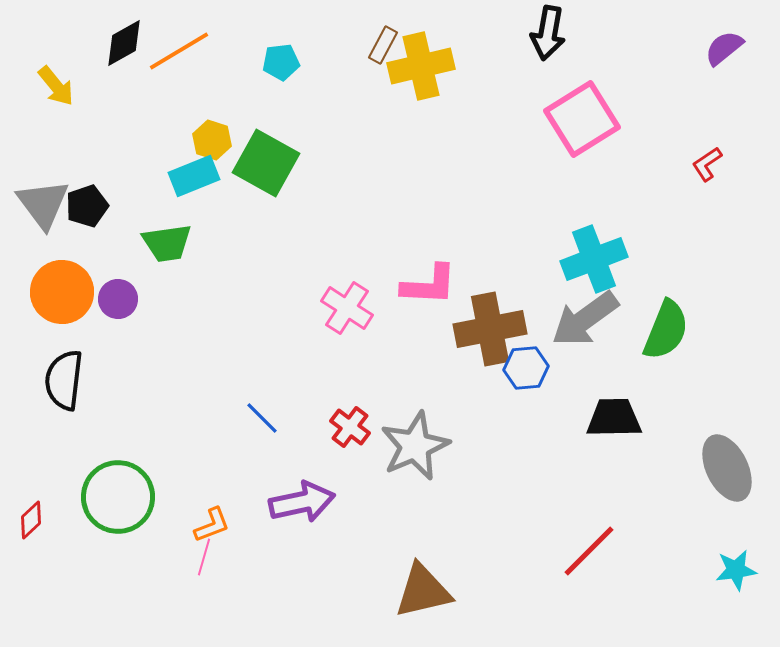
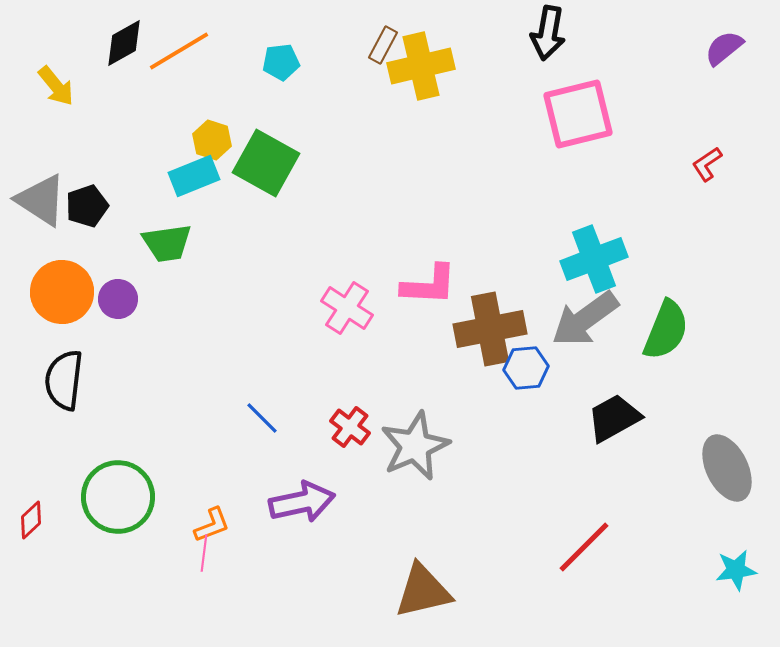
pink square: moved 4 px left, 5 px up; rotated 18 degrees clockwise
gray triangle: moved 2 px left, 4 px up; rotated 20 degrees counterclockwise
black trapezoid: rotated 28 degrees counterclockwise
red line: moved 5 px left, 4 px up
pink line: moved 4 px up; rotated 9 degrees counterclockwise
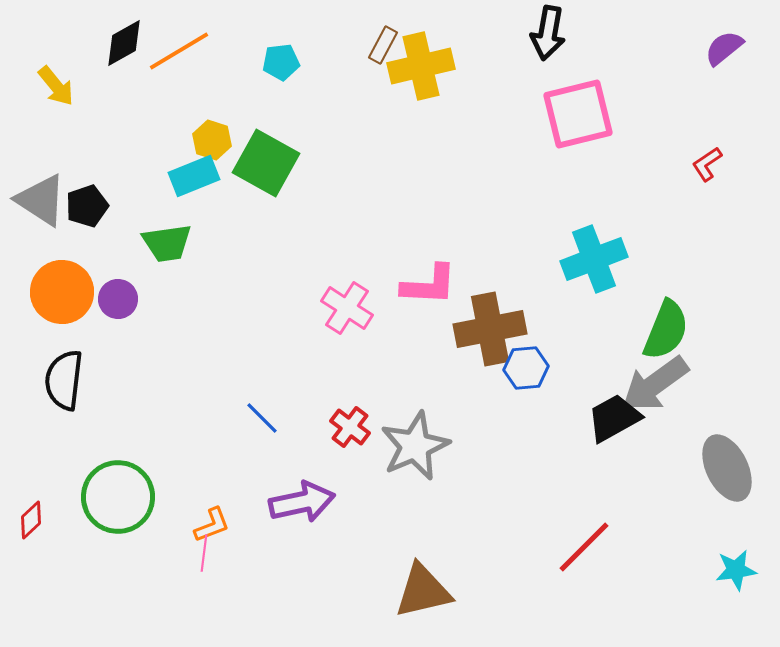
gray arrow: moved 70 px right, 65 px down
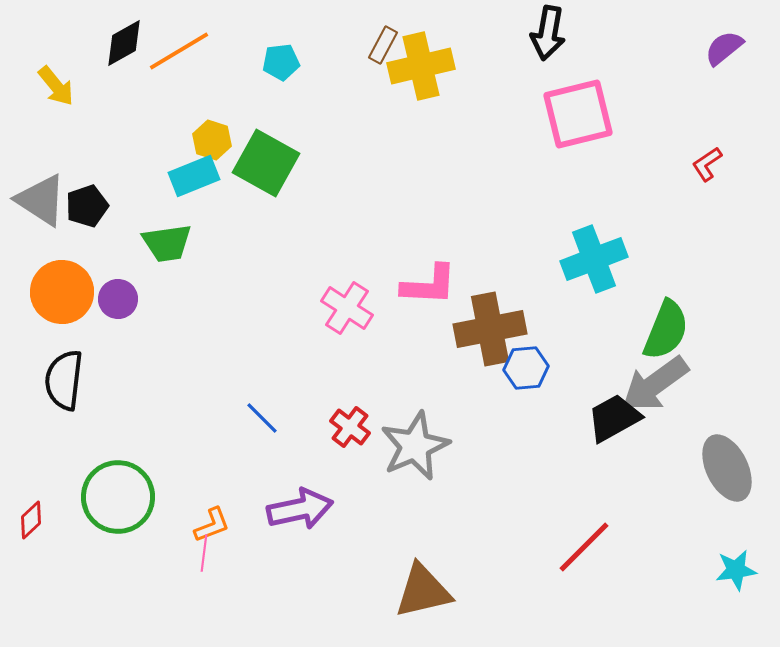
purple arrow: moved 2 px left, 7 px down
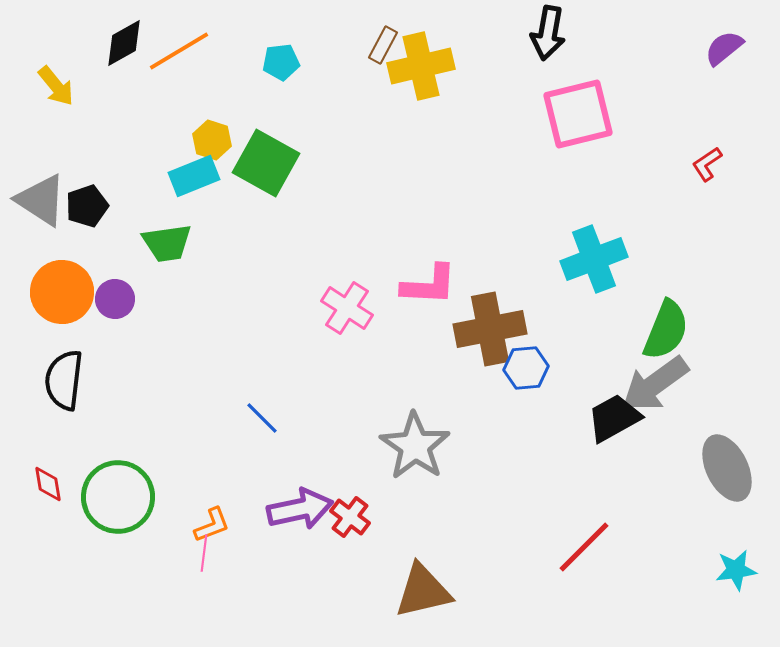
purple circle: moved 3 px left
red cross: moved 90 px down
gray star: rotated 14 degrees counterclockwise
red diamond: moved 17 px right, 36 px up; rotated 57 degrees counterclockwise
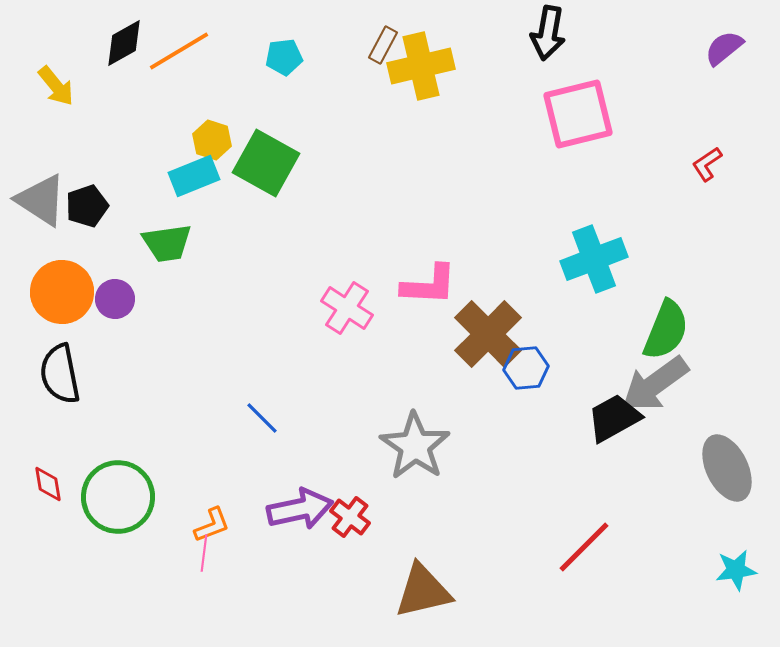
cyan pentagon: moved 3 px right, 5 px up
brown cross: moved 2 px left, 5 px down; rotated 34 degrees counterclockwise
black semicircle: moved 4 px left, 6 px up; rotated 18 degrees counterclockwise
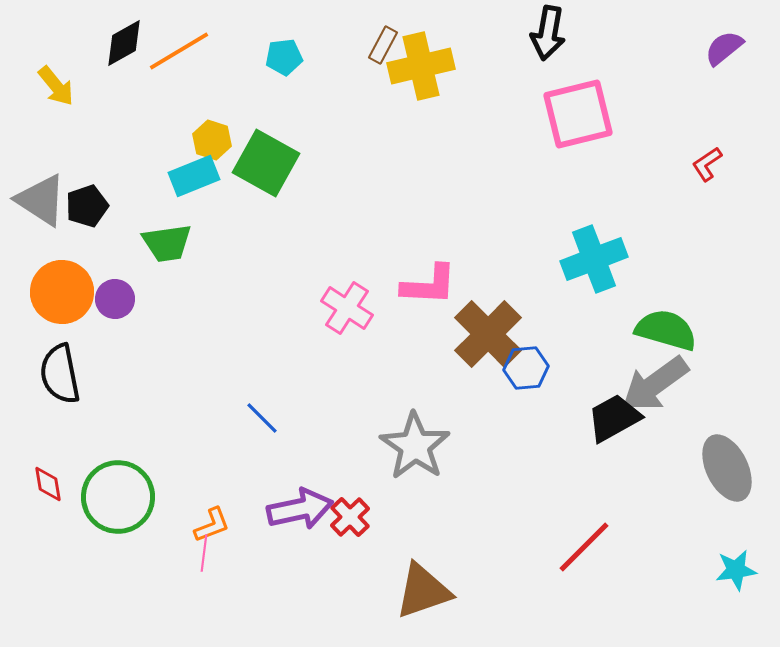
green semicircle: rotated 96 degrees counterclockwise
red cross: rotated 9 degrees clockwise
brown triangle: rotated 6 degrees counterclockwise
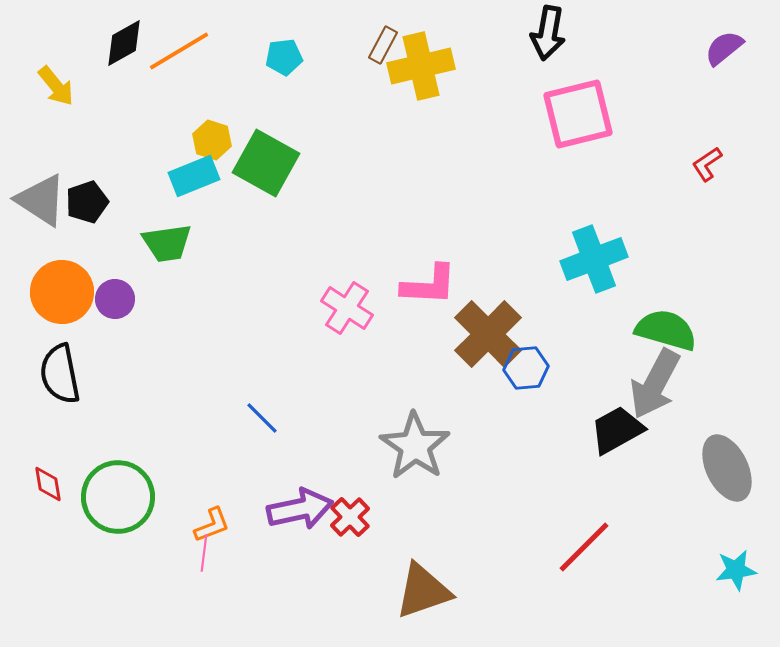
black pentagon: moved 4 px up
gray arrow: rotated 26 degrees counterclockwise
black trapezoid: moved 3 px right, 12 px down
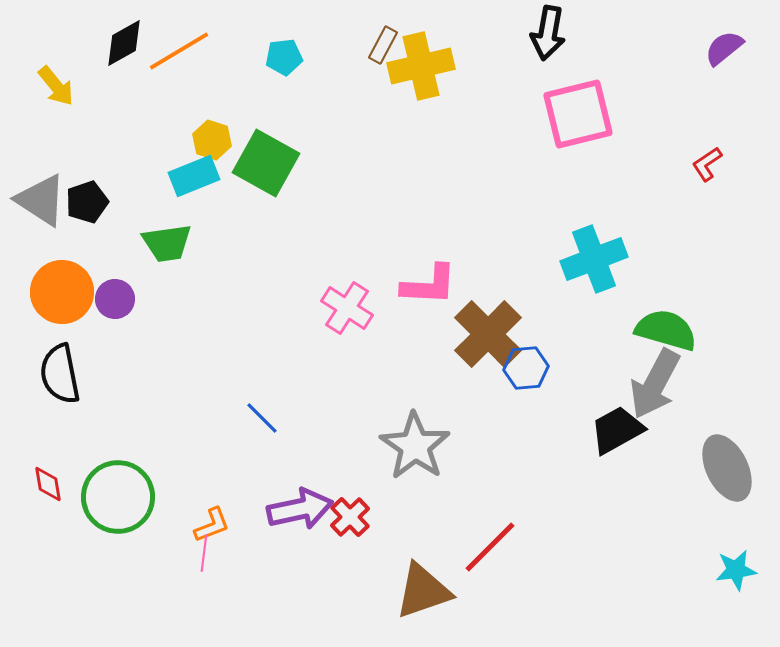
red line: moved 94 px left
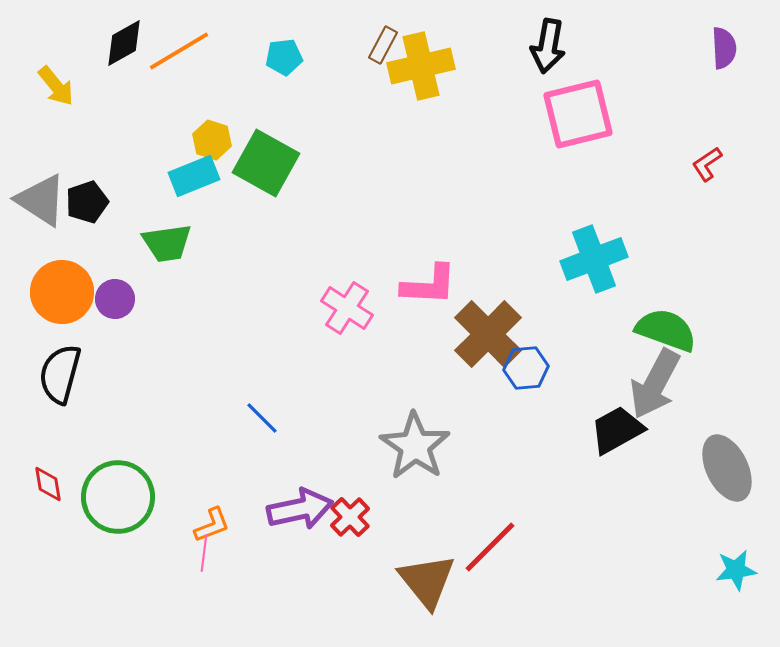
black arrow: moved 13 px down
purple semicircle: rotated 126 degrees clockwise
green semicircle: rotated 4 degrees clockwise
black semicircle: rotated 26 degrees clockwise
brown triangle: moved 4 px right, 10 px up; rotated 50 degrees counterclockwise
